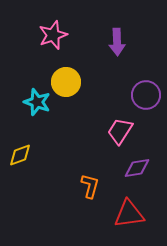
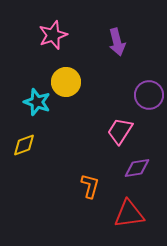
purple arrow: rotated 12 degrees counterclockwise
purple circle: moved 3 px right
yellow diamond: moved 4 px right, 10 px up
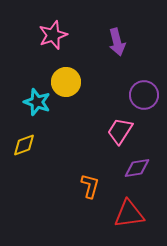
purple circle: moved 5 px left
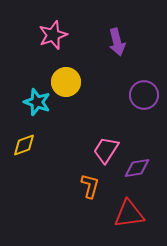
pink trapezoid: moved 14 px left, 19 px down
